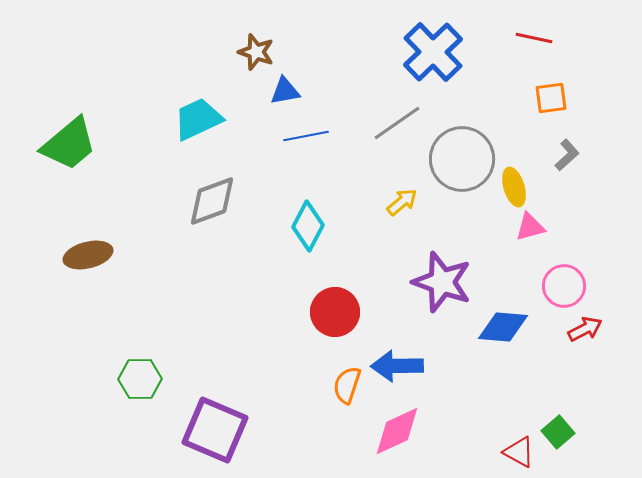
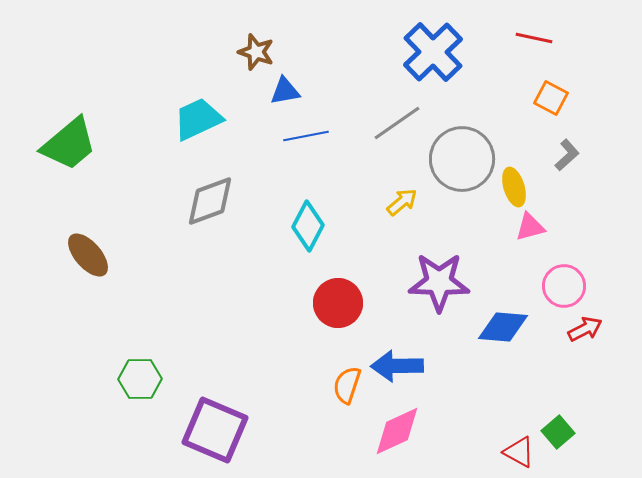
orange square: rotated 36 degrees clockwise
gray diamond: moved 2 px left
brown ellipse: rotated 63 degrees clockwise
purple star: moved 3 px left; rotated 18 degrees counterclockwise
red circle: moved 3 px right, 9 px up
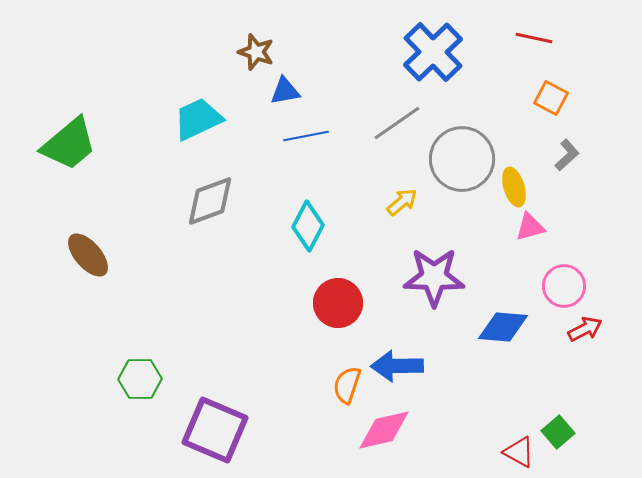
purple star: moved 5 px left, 5 px up
pink diamond: moved 13 px left, 1 px up; rotated 12 degrees clockwise
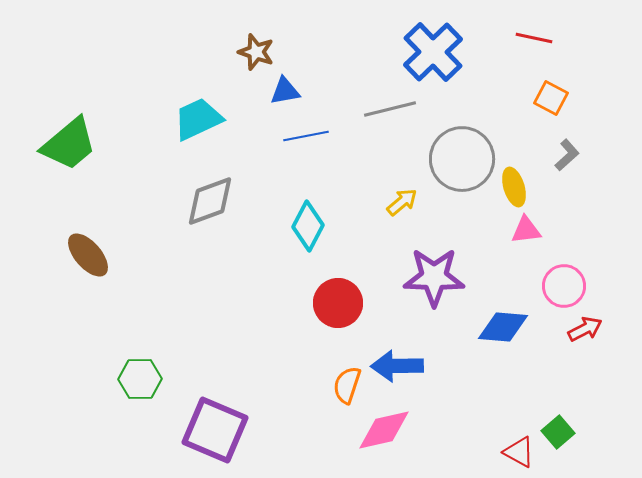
gray line: moved 7 px left, 14 px up; rotated 21 degrees clockwise
pink triangle: moved 4 px left, 3 px down; rotated 8 degrees clockwise
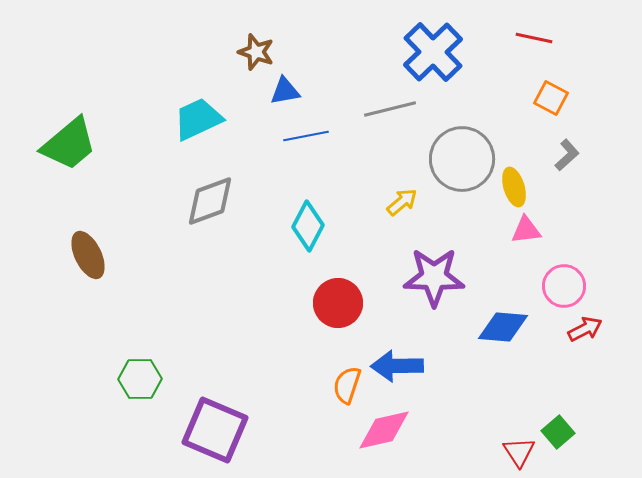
brown ellipse: rotated 15 degrees clockwise
red triangle: rotated 28 degrees clockwise
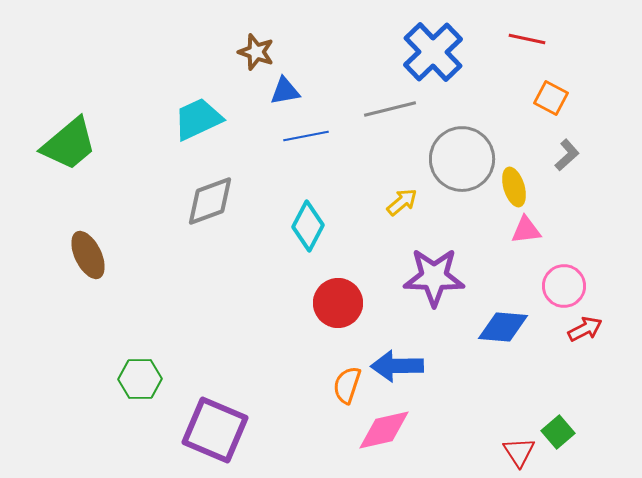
red line: moved 7 px left, 1 px down
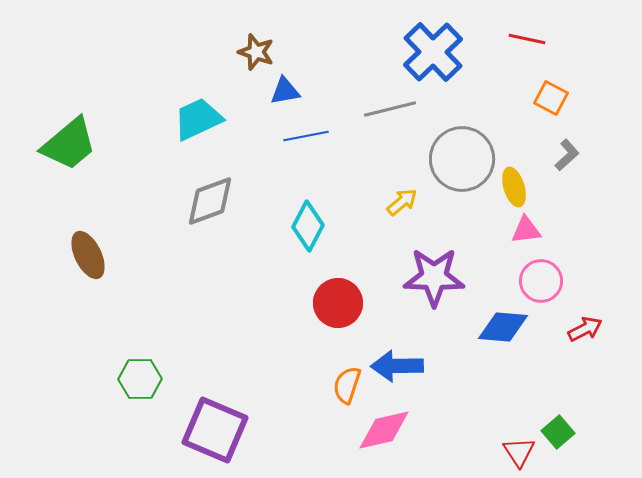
pink circle: moved 23 px left, 5 px up
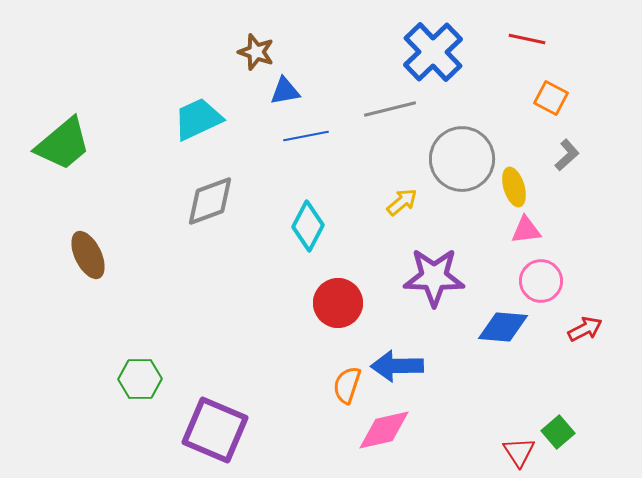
green trapezoid: moved 6 px left
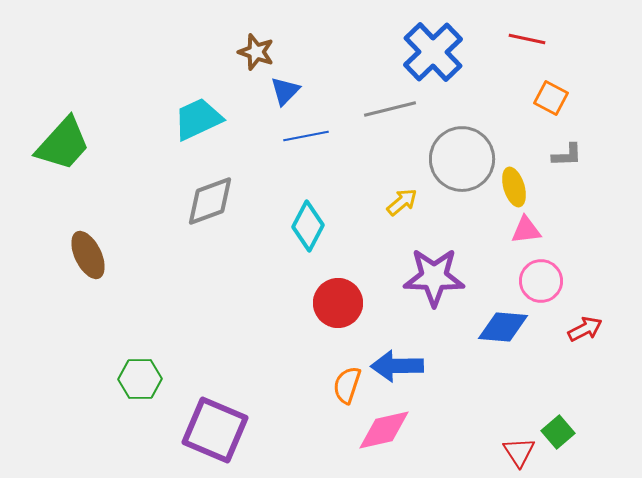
blue triangle: rotated 36 degrees counterclockwise
green trapezoid: rotated 8 degrees counterclockwise
gray L-shape: rotated 40 degrees clockwise
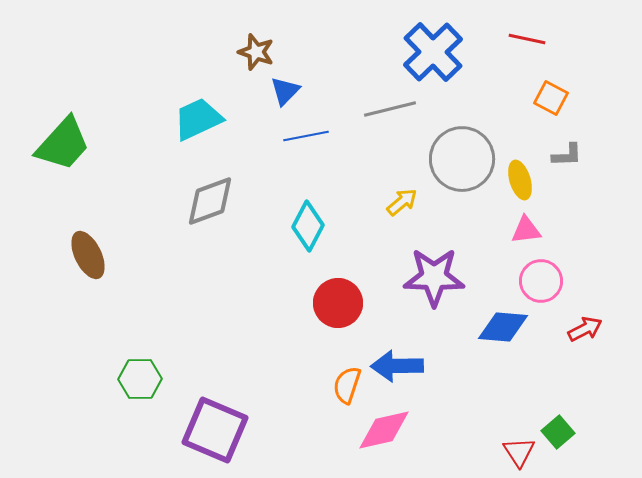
yellow ellipse: moved 6 px right, 7 px up
